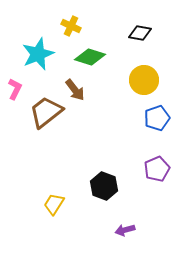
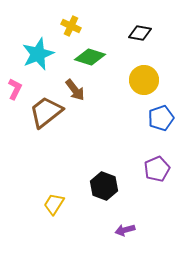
blue pentagon: moved 4 px right
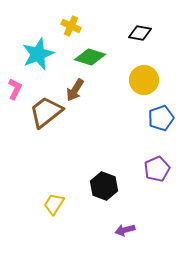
brown arrow: rotated 70 degrees clockwise
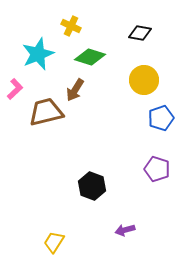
pink L-shape: rotated 20 degrees clockwise
brown trapezoid: rotated 24 degrees clockwise
purple pentagon: rotated 30 degrees counterclockwise
black hexagon: moved 12 px left
yellow trapezoid: moved 38 px down
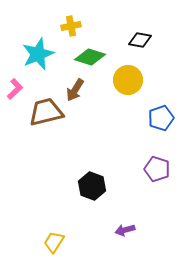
yellow cross: rotated 36 degrees counterclockwise
black diamond: moved 7 px down
yellow circle: moved 16 px left
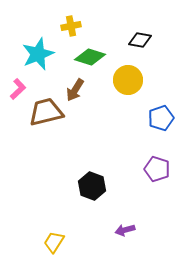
pink L-shape: moved 3 px right
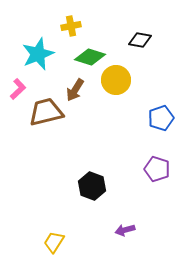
yellow circle: moved 12 px left
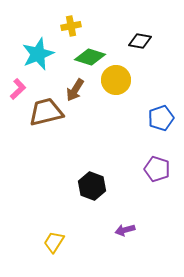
black diamond: moved 1 px down
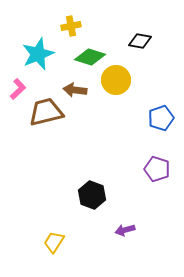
brown arrow: rotated 65 degrees clockwise
black hexagon: moved 9 px down
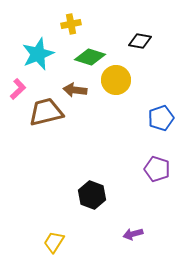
yellow cross: moved 2 px up
purple arrow: moved 8 px right, 4 px down
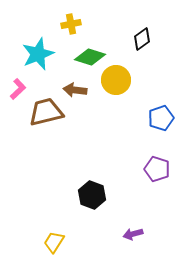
black diamond: moved 2 px right, 2 px up; rotated 45 degrees counterclockwise
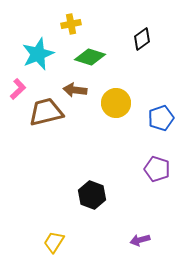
yellow circle: moved 23 px down
purple arrow: moved 7 px right, 6 px down
